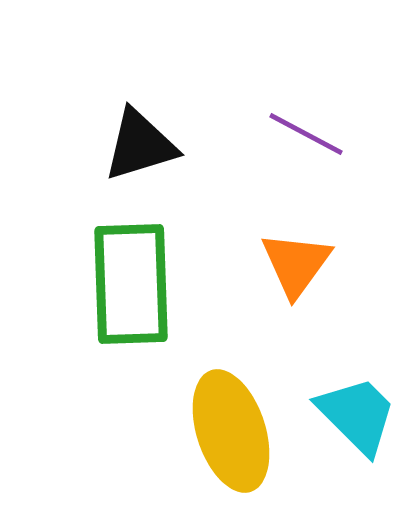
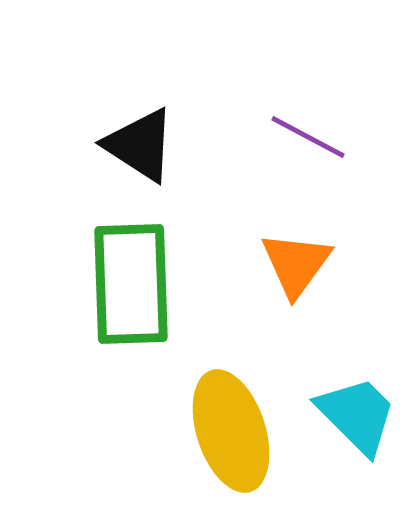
purple line: moved 2 px right, 3 px down
black triangle: rotated 50 degrees clockwise
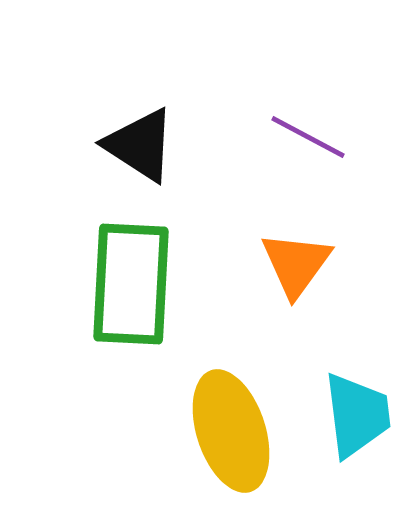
green rectangle: rotated 5 degrees clockwise
cyan trapezoid: rotated 38 degrees clockwise
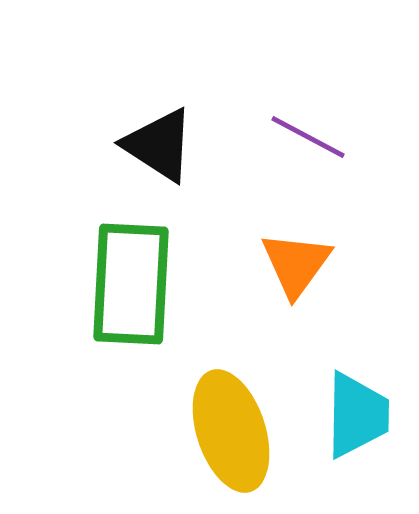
black triangle: moved 19 px right
cyan trapezoid: rotated 8 degrees clockwise
